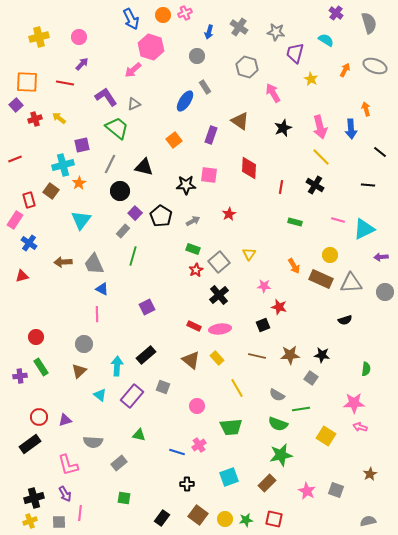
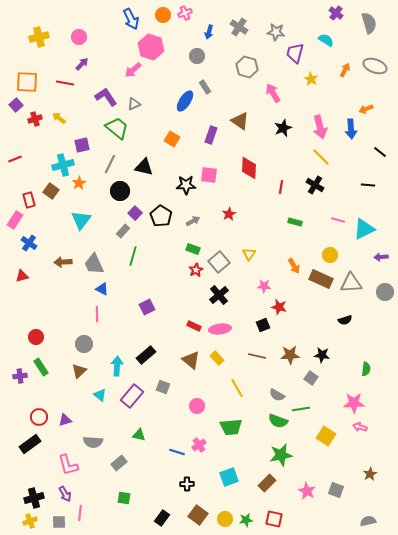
orange arrow at (366, 109): rotated 96 degrees counterclockwise
orange square at (174, 140): moved 2 px left, 1 px up; rotated 21 degrees counterclockwise
green semicircle at (278, 424): moved 3 px up
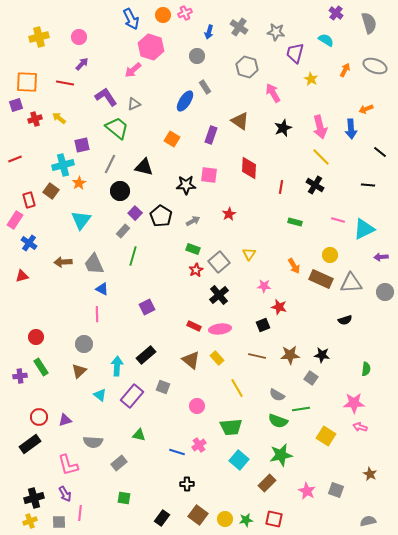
purple square at (16, 105): rotated 24 degrees clockwise
brown star at (370, 474): rotated 16 degrees counterclockwise
cyan square at (229, 477): moved 10 px right, 17 px up; rotated 30 degrees counterclockwise
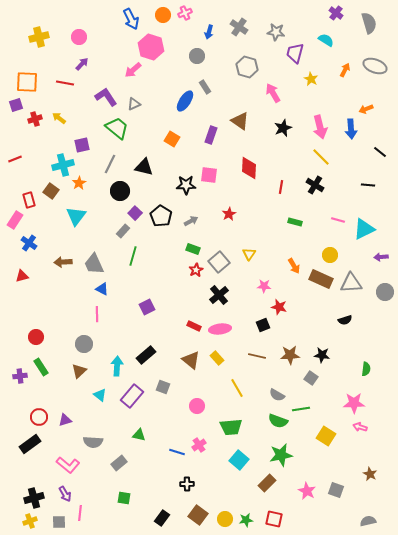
cyan triangle at (81, 220): moved 5 px left, 4 px up
gray arrow at (193, 221): moved 2 px left
pink L-shape at (68, 465): rotated 35 degrees counterclockwise
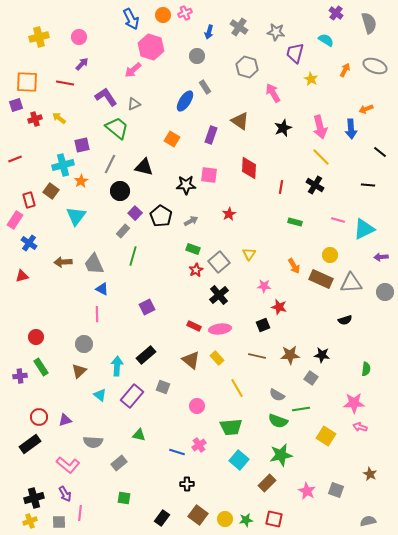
orange star at (79, 183): moved 2 px right, 2 px up
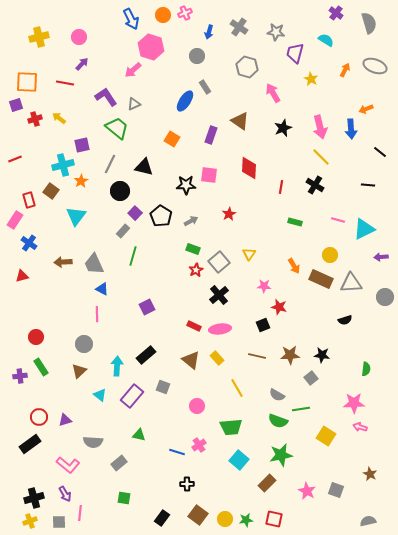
gray circle at (385, 292): moved 5 px down
gray square at (311, 378): rotated 16 degrees clockwise
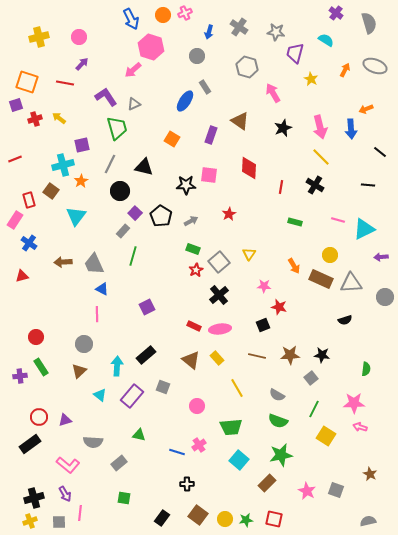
orange square at (27, 82): rotated 15 degrees clockwise
green trapezoid at (117, 128): rotated 35 degrees clockwise
green line at (301, 409): moved 13 px right; rotated 54 degrees counterclockwise
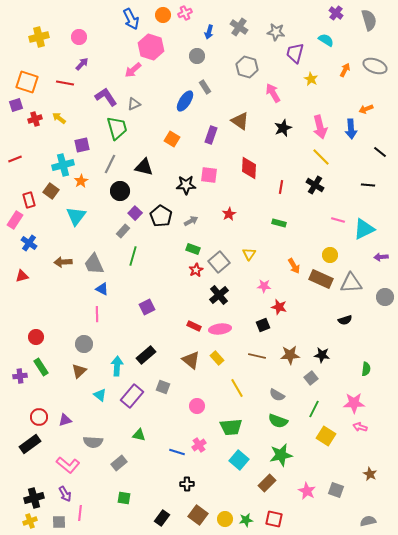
gray semicircle at (369, 23): moved 3 px up
green rectangle at (295, 222): moved 16 px left, 1 px down
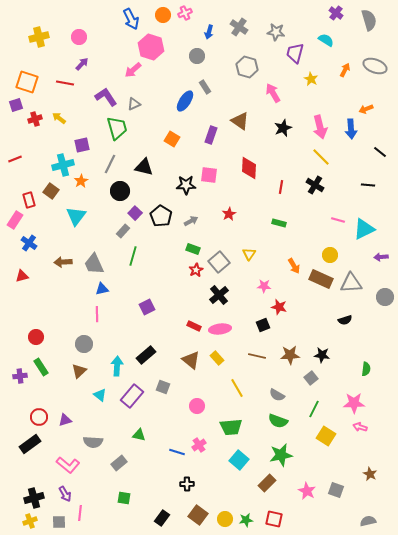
blue triangle at (102, 289): rotated 40 degrees counterclockwise
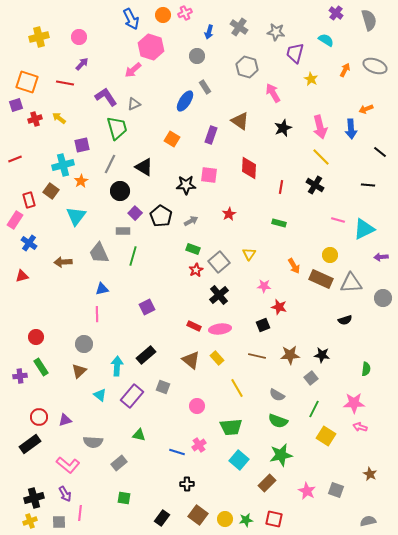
black triangle at (144, 167): rotated 18 degrees clockwise
gray rectangle at (123, 231): rotated 48 degrees clockwise
gray trapezoid at (94, 264): moved 5 px right, 11 px up
gray circle at (385, 297): moved 2 px left, 1 px down
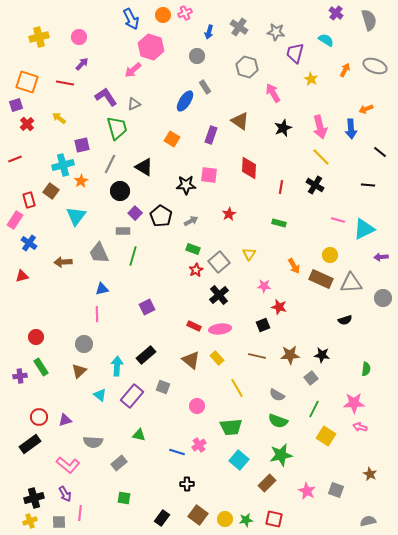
red cross at (35, 119): moved 8 px left, 5 px down; rotated 24 degrees counterclockwise
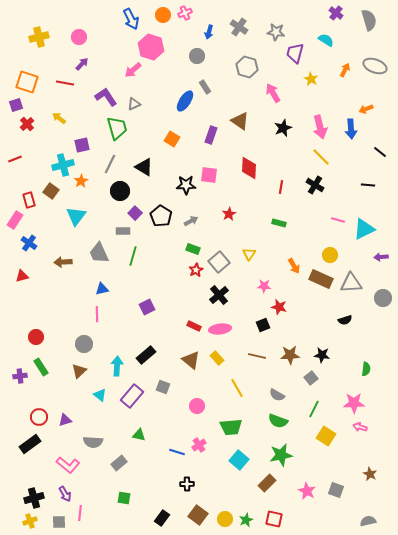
green star at (246, 520): rotated 16 degrees counterclockwise
